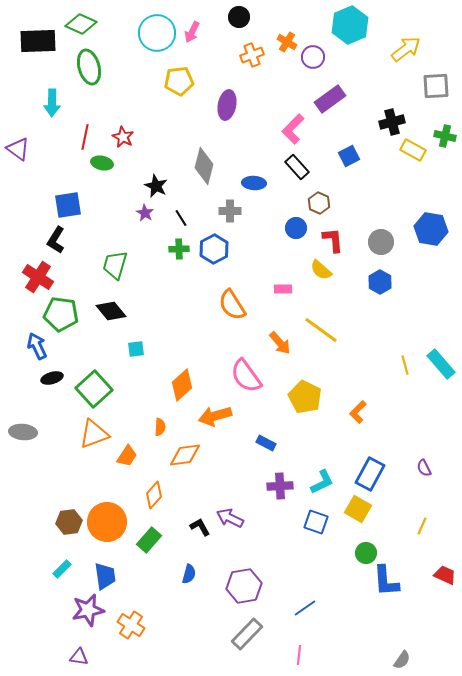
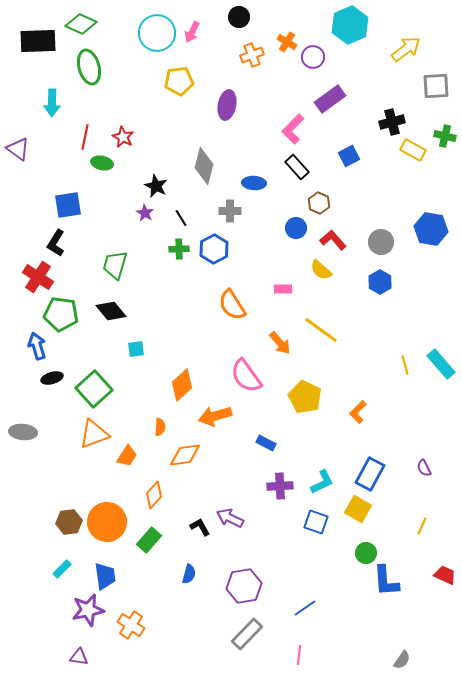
black L-shape at (56, 240): moved 3 px down
red L-shape at (333, 240): rotated 36 degrees counterclockwise
blue arrow at (37, 346): rotated 8 degrees clockwise
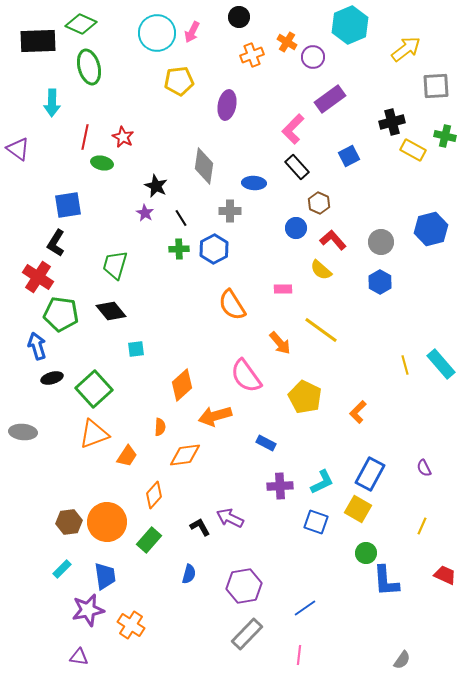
gray diamond at (204, 166): rotated 6 degrees counterclockwise
blue hexagon at (431, 229): rotated 24 degrees counterclockwise
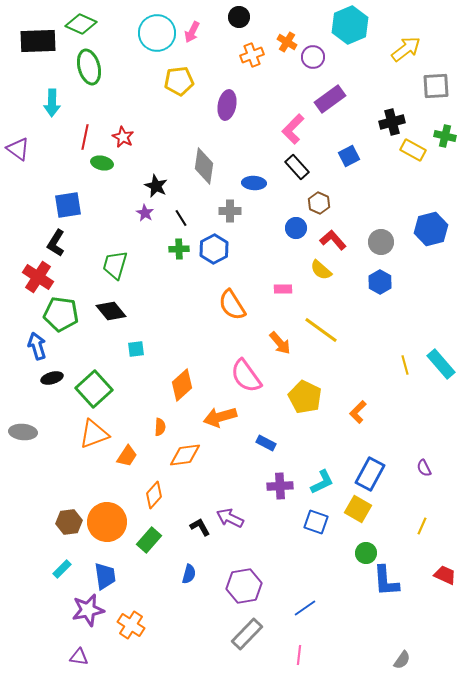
orange arrow at (215, 416): moved 5 px right, 1 px down
